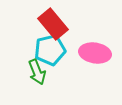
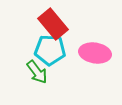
cyan pentagon: rotated 16 degrees clockwise
green arrow: rotated 15 degrees counterclockwise
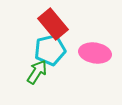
cyan pentagon: rotated 16 degrees counterclockwise
green arrow: rotated 110 degrees counterclockwise
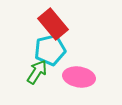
pink ellipse: moved 16 px left, 24 px down
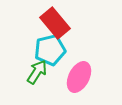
red rectangle: moved 2 px right, 1 px up
pink ellipse: rotated 72 degrees counterclockwise
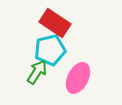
red rectangle: rotated 16 degrees counterclockwise
pink ellipse: moved 1 px left, 1 px down
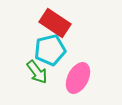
green arrow: rotated 110 degrees clockwise
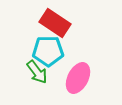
cyan pentagon: moved 2 px left, 1 px down; rotated 12 degrees clockwise
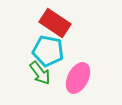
cyan pentagon: rotated 12 degrees clockwise
green arrow: moved 3 px right, 1 px down
